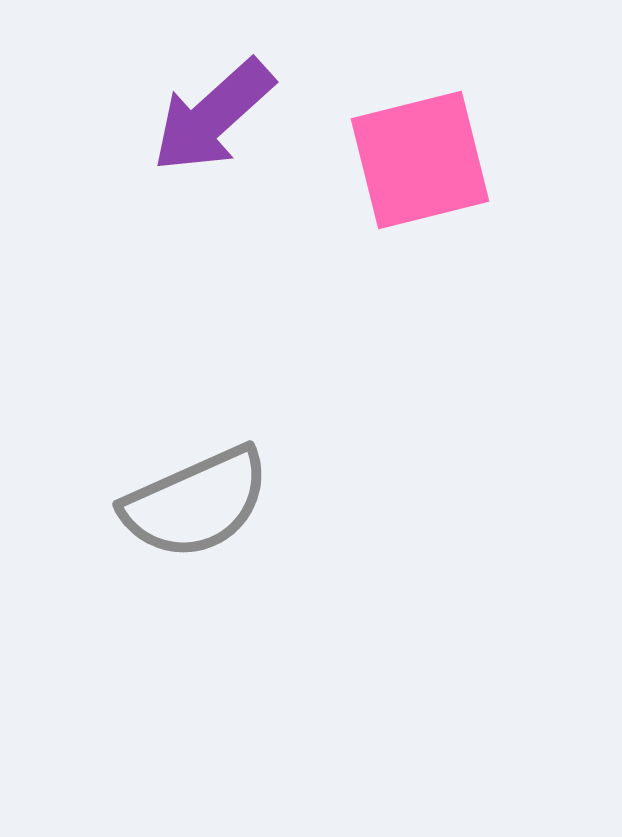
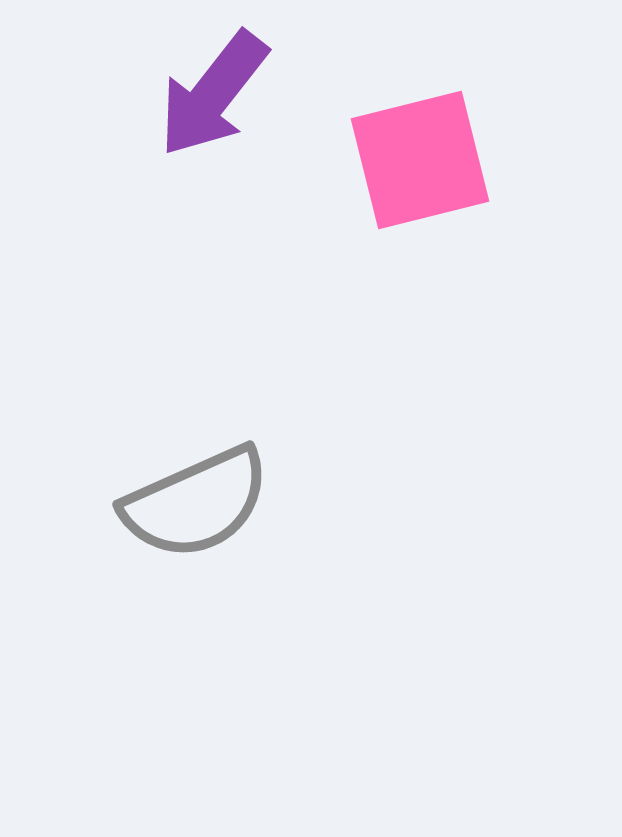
purple arrow: moved 22 px up; rotated 10 degrees counterclockwise
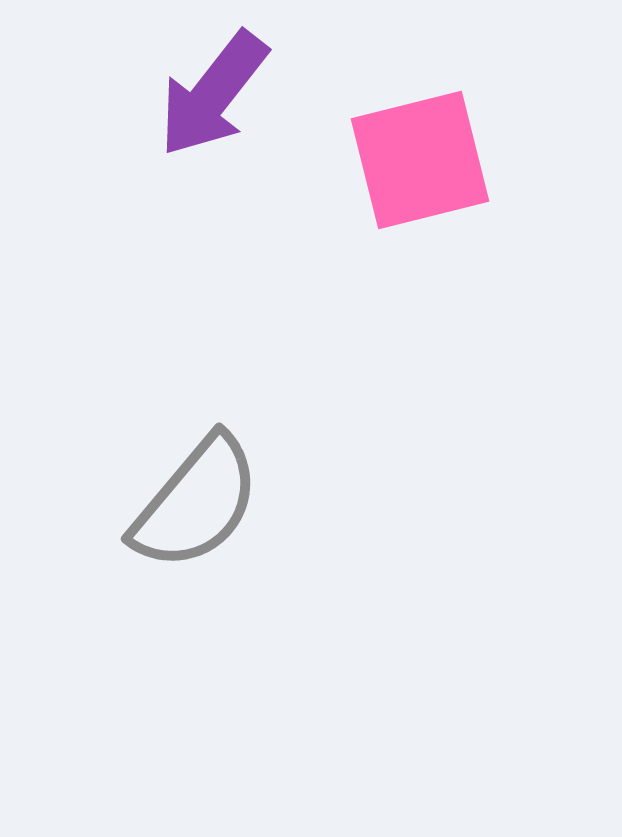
gray semicircle: rotated 26 degrees counterclockwise
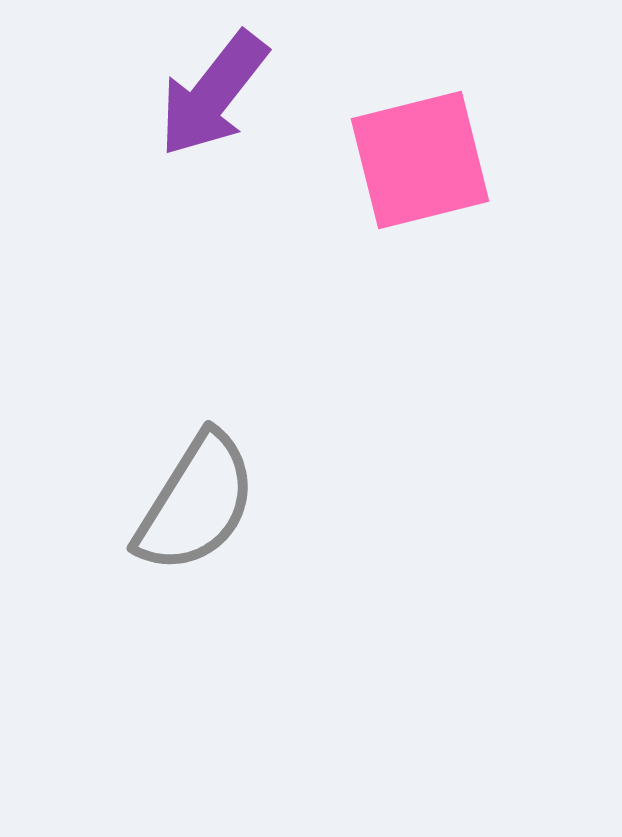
gray semicircle: rotated 8 degrees counterclockwise
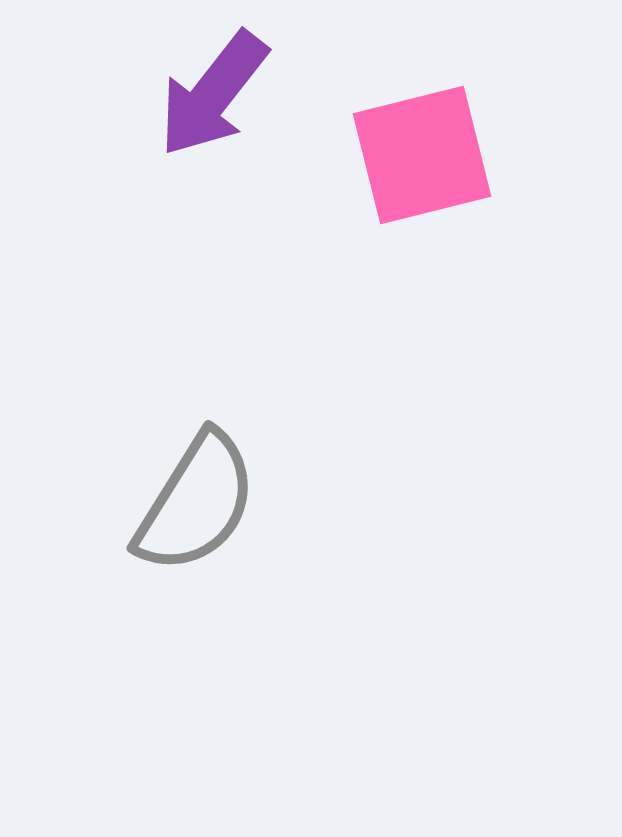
pink square: moved 2 px right, 5 px up
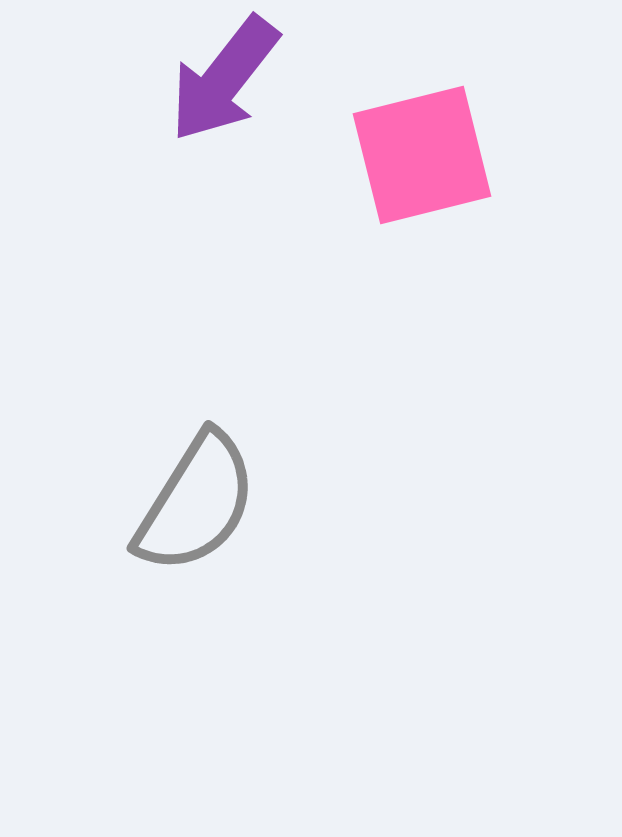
purple arrow: moved 11 px right, 15 px up
